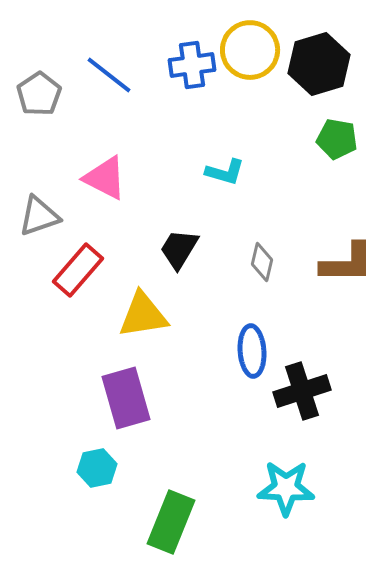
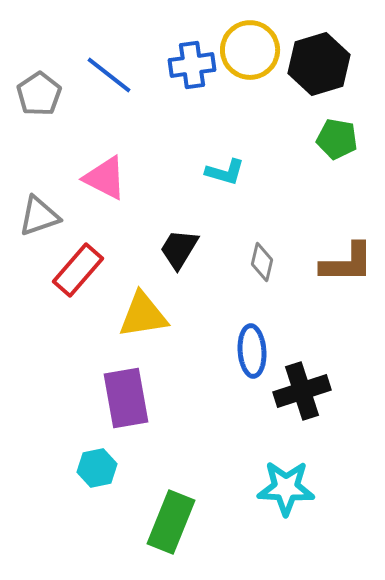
purple rectangle: rotated 6 degrees clockwise
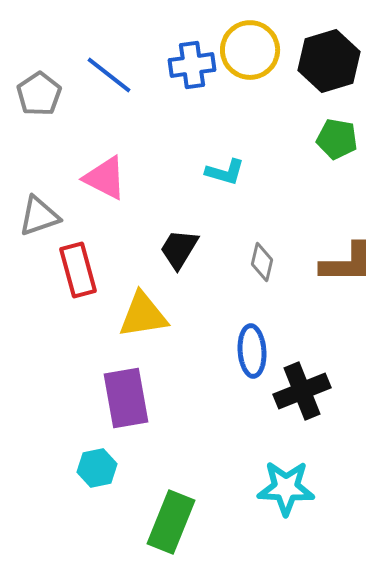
black hexagon: moved 10 px right, 3 px up
red rectangle: rotated 56 degrees counterclockwise
black cross: rotated 4 degrees counterclockwise
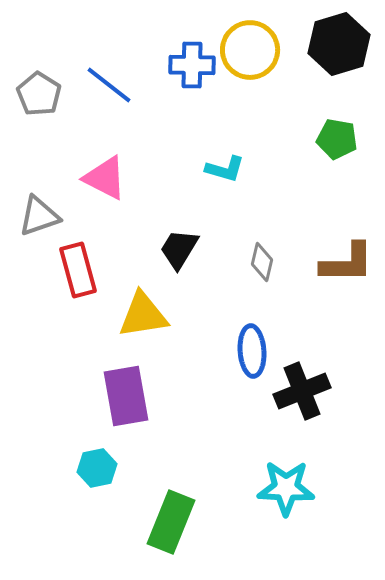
black hexagon: moved 10 px right, 17 px up
blue cross: rotated 9 degrees clockwise
blue line: moved 10 px down
gray pentagon: rotated 6 degrees counterclockwise
cyan L-shape: moved 3 px up
purple rectangle: moved 2 px up
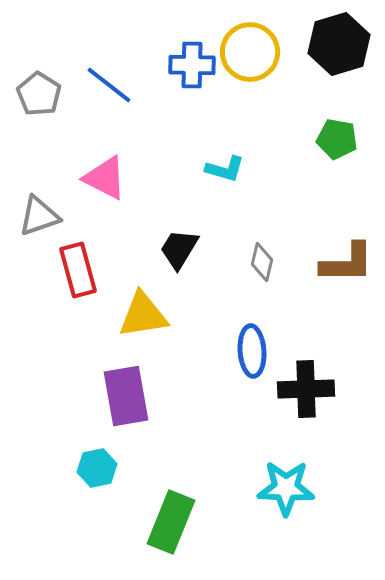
yellow circle: moved 2 px down
black cross: moved 4 px right, 2 px up; rotated 20 degrees clockwise
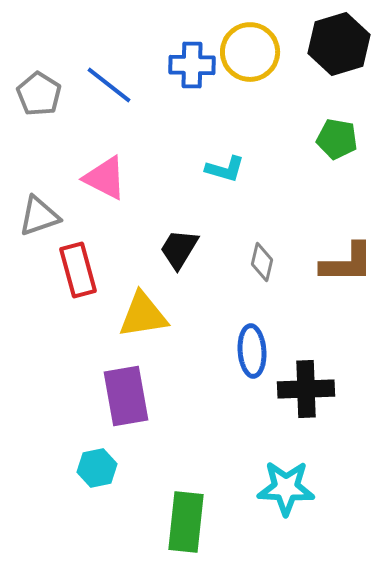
green rectangle: moved 15 px right; rotated 16 degrees counterclockwise
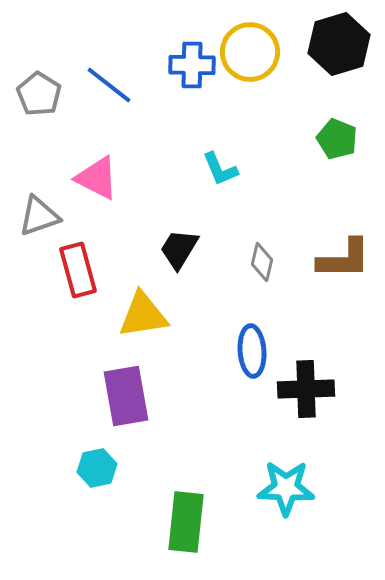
green pentagon: rotated 12 degrees clockwise
cyan L-shape: moved 5 px left; rotated 51 degrees clockwise
pink triangle: moved 8 px left
brown L-shape: moved 3 px left, 4 px up
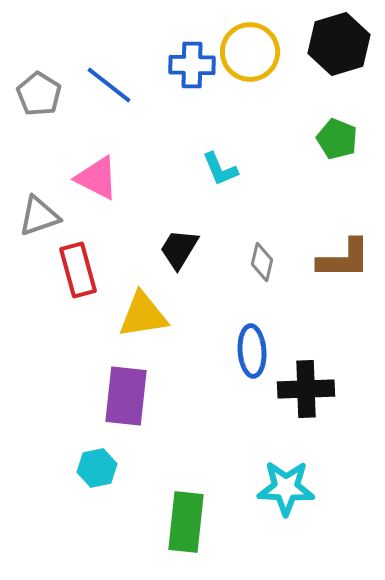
purple rectangle: rotated 16 degrees clockwise
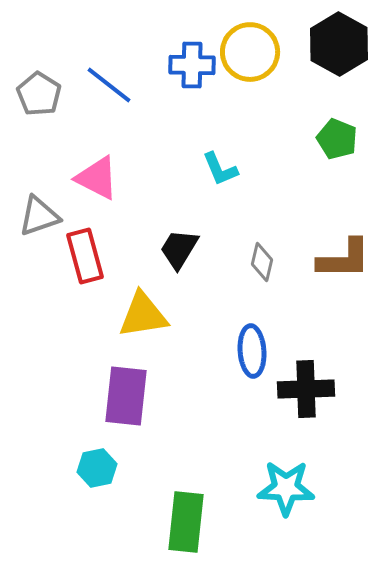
black hexagon: rotated 14 degrees counterclockwise
red rectangle: moved 7 px right, 14 px up
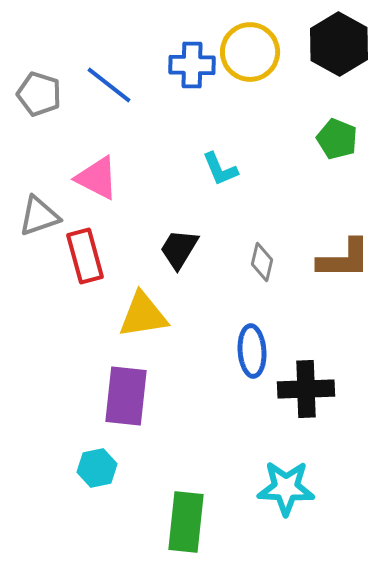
gray pentagon: rotated 15 degrees counterclockwise
